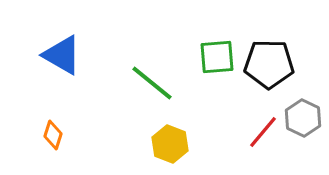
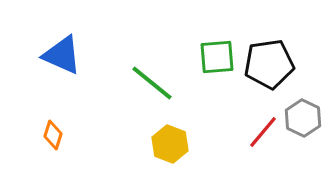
blue triangle: rotated 6 degrees counterclockwise
black pentagon: rotated 9 degrees counterclockwise
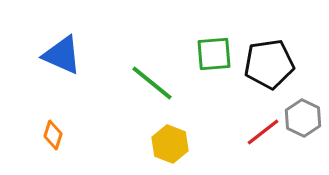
green square: moved 3 px left, 3 px up
red line: rotated 12 degrees clockwise
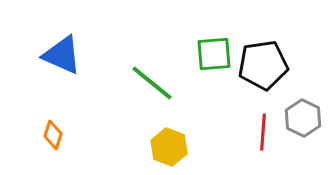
black pentagon: moved 6 px left, 1 px down
red line: rotated 48 degrees counterclockwise
yellow hexagon: moved 1 px left, 3 px down
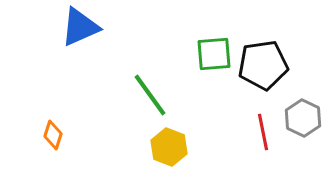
blue triangle: moved 18 px right, 28 px up; rotated 48 degrees counterclockwise
green line: moved 2 px left, 12 px down; rotated 15 degrees clockwise
red line: rotated 15 degrees counterclockwise
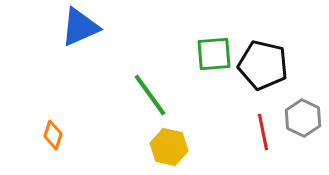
black pentagon: rotated 21 degrees clockwise
yellow hexagon: rotated 9 degrees counterclockwise
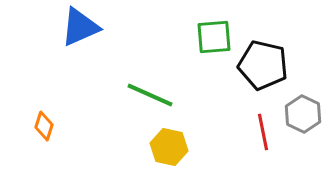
green square: moved 17 px up
green line: rotated 30 degrees counterclockwise
gray hexagon: moved 4 px up
orange diamond: moved 9 px left, 9 px up
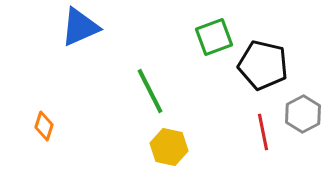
green square: rotated 15 degrees counterclockwise
green line: moved 4 px up; rotated 39 degrees clockwise
gray hexagon: rotated 6 degrees clockwise
